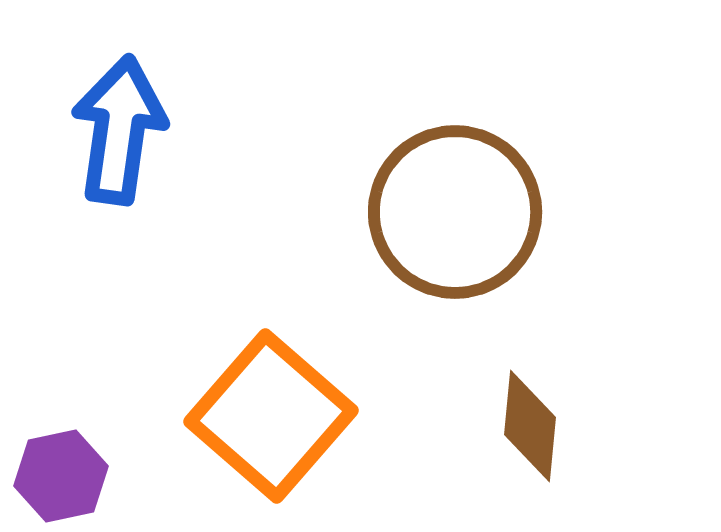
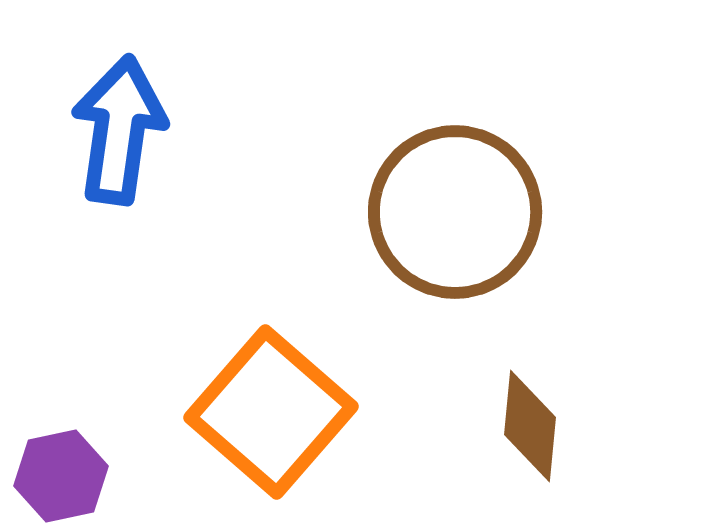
orange square: moved 4 px up
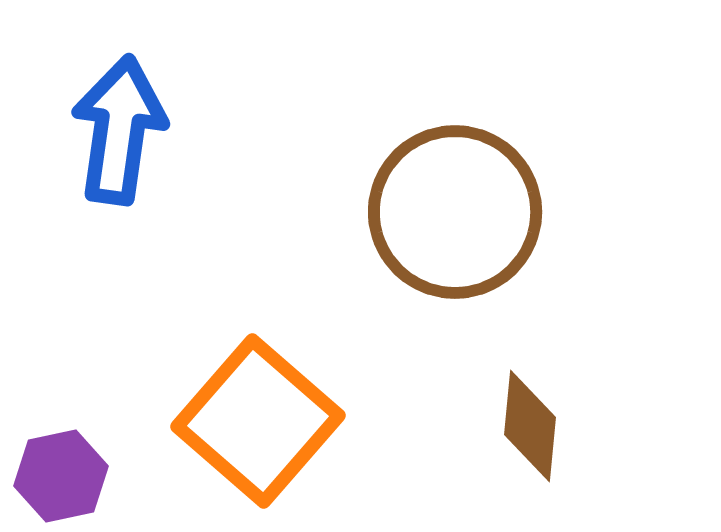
orange square: moved 13 px left, 9 px down
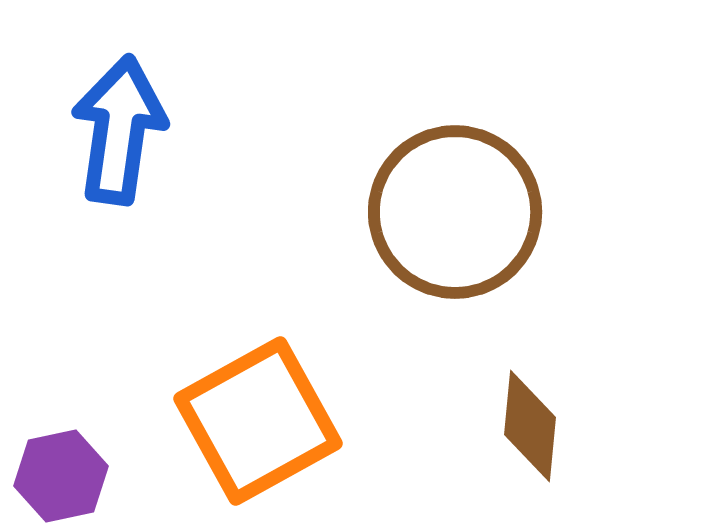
orange square: rotated 20 degrees clockwise
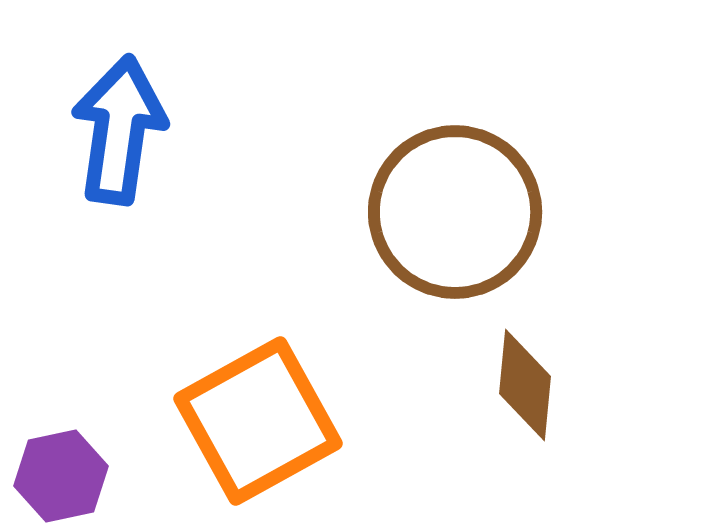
brown diamond: moved 5 px left, 41 px up
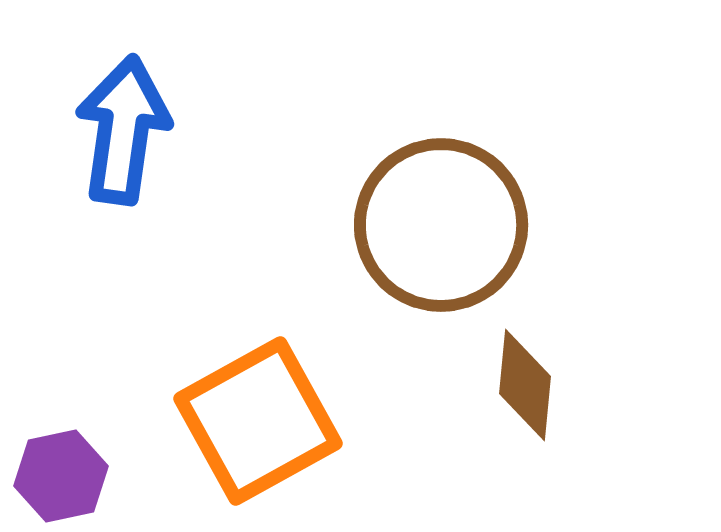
blue arrow: moved 4 px right
brown circle: moved 14 px left, 13 px down
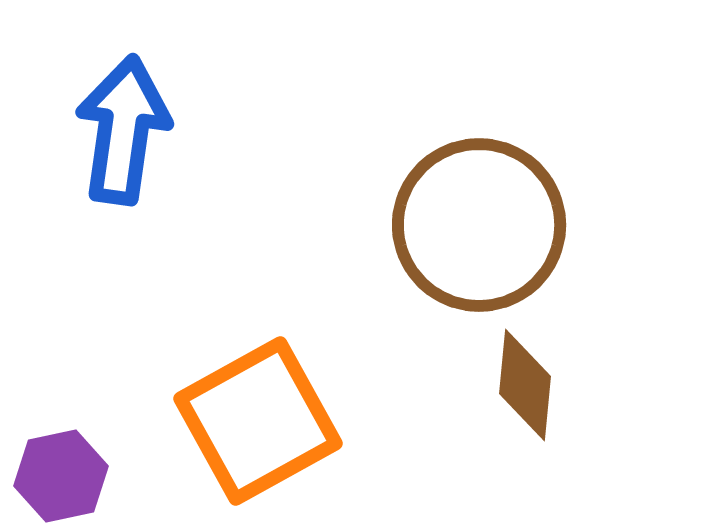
brown circle: moved 38 px right
